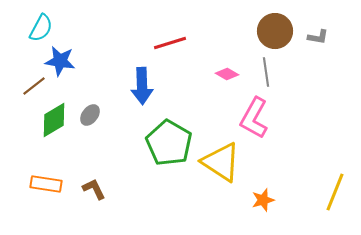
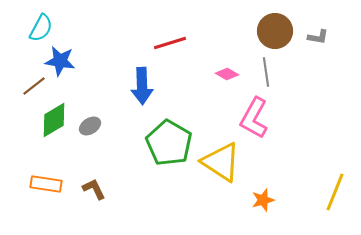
gray ellipse: moved 11 px down; rotated 20 degrees clockwise
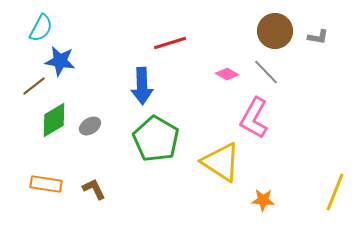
gray line: rotated 36 degrees counterclockwise
green pentagon: moved 13 px left, 4 px up
orange star: rotated 20 degrees clockwise
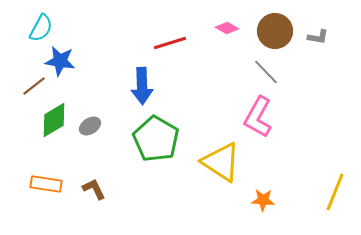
pink diamond: moved 46 px up
pink L-shape: moved 4 px right, 1 px up
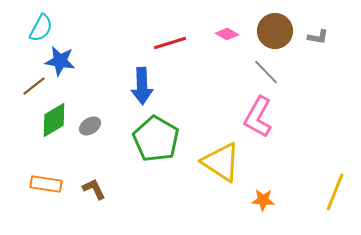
pink diamond: moved 6 px down
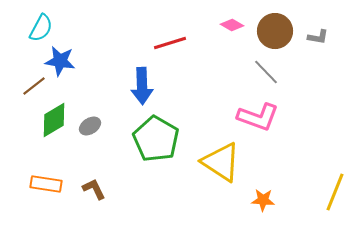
pink diamond: moved 5 px right, 9 px up
pink L-shape: rotated 99 degrees counterclockwise
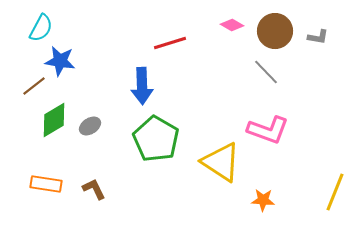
pink L-shape: moved 10 px right, 13 px down
